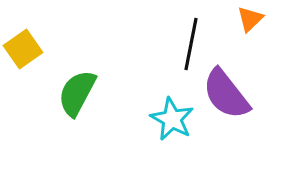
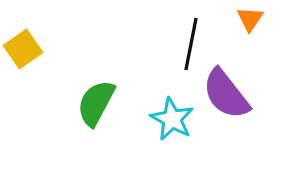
orange triangle: rotated 12 degrees counterclockwise
green semicircle: moved 19 px right, 10 px down
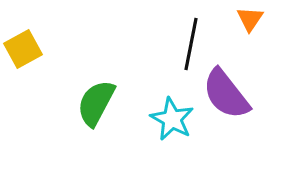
yellow square: rotated 6 degrees clockwise
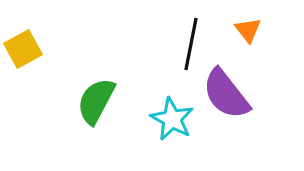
orange triangle: moved 2 px left, 11 px down; rotated 12 degrees counterclockwise
green semicircle: moved 2 px up
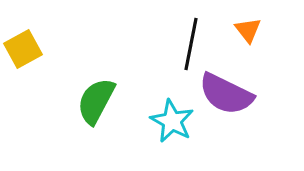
purple semicircle: rotated 26 degrees counterclockwise
cyan star: moved 2 px down
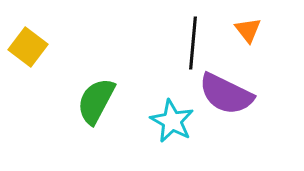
black line: moved 2 px right, 1 px up; rotated 6 degrees counterclockwise
yellow square: moved 5 px right, 2 px up; rotated 24 degrees counterclockwise
